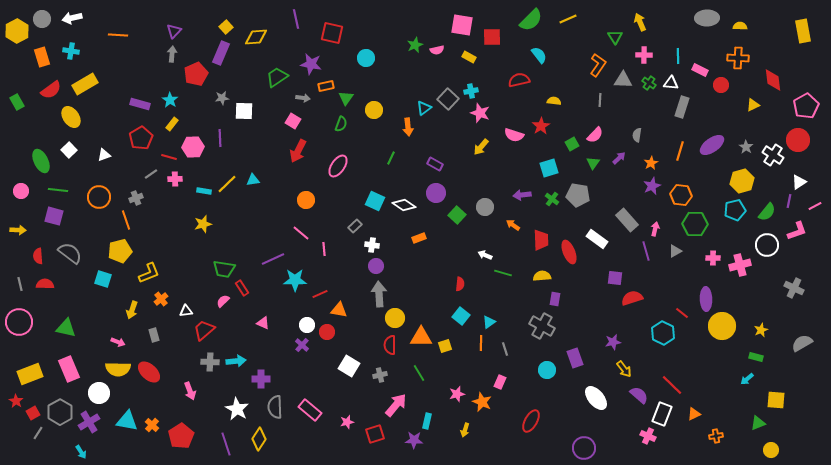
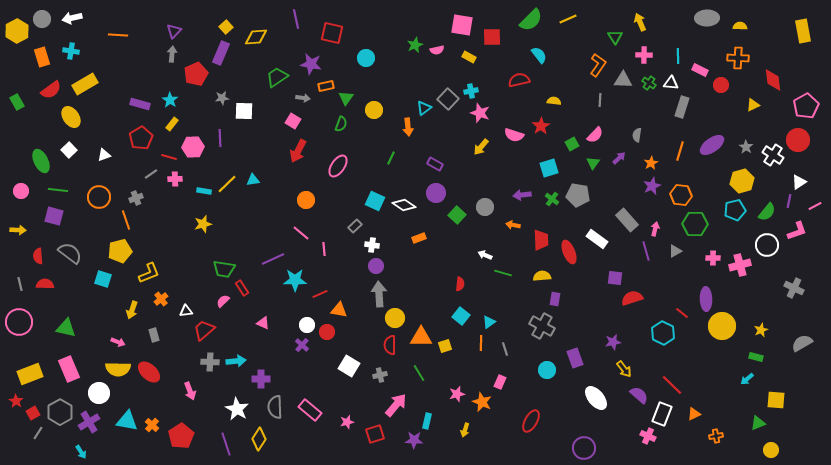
orange arrow at (513, 225): rotated 24 degrees counterclockwise
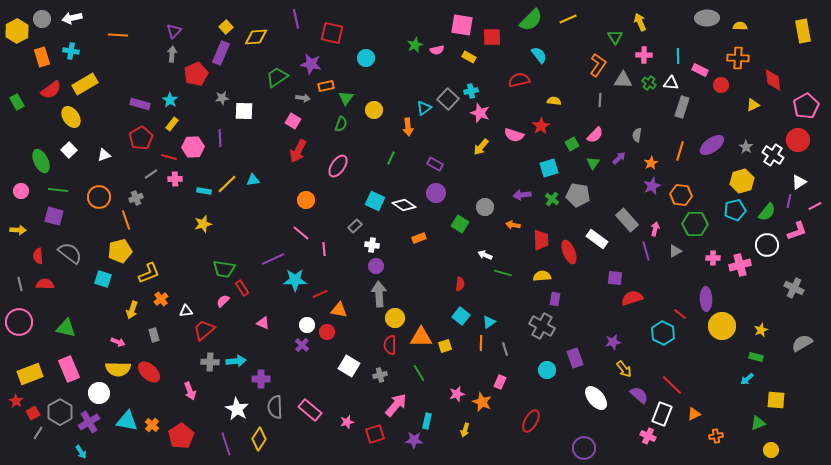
green square at (457, 215): moved 3 px right, 9 px down; rotated 12 degrees counterclockwise
red line at (682, 313): moved 2 px left, 1 px down
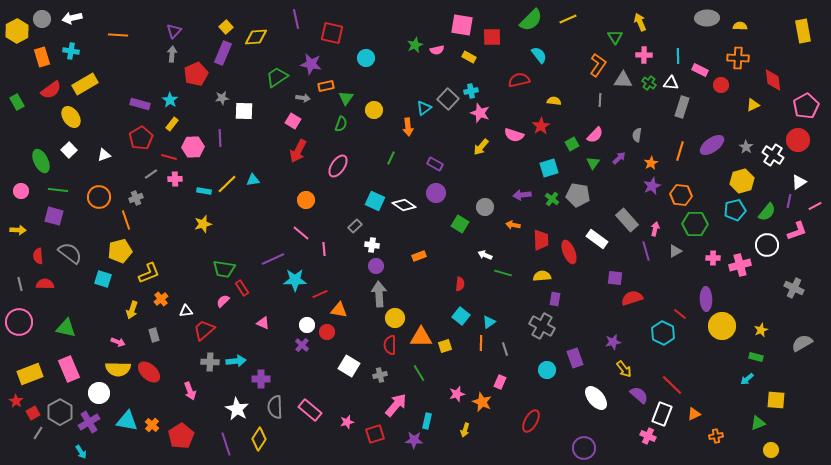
purple rectangle at (221, 53): moved 2 px right
orange rectangle at (419, 238): moved 18 px down
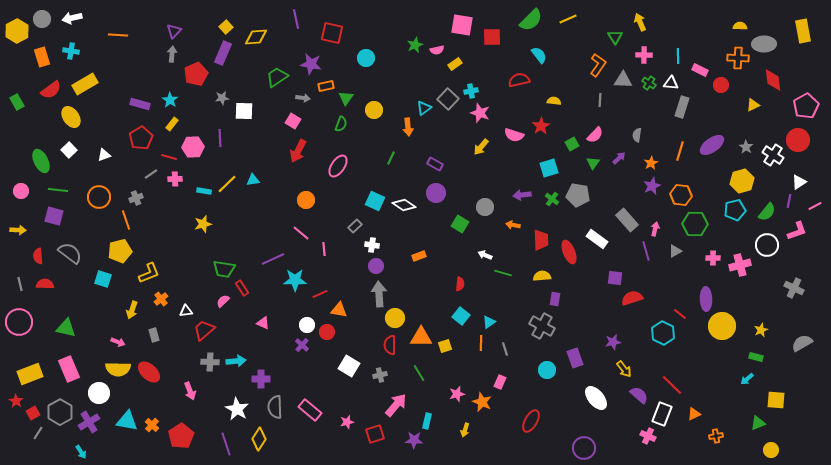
gray ellipse at (707, 18): moved 57 px right, 26 px down
yellow rectangle at (469, 57): moved 14 px left, 7 px down; rotated 64 degrees counterclockwise
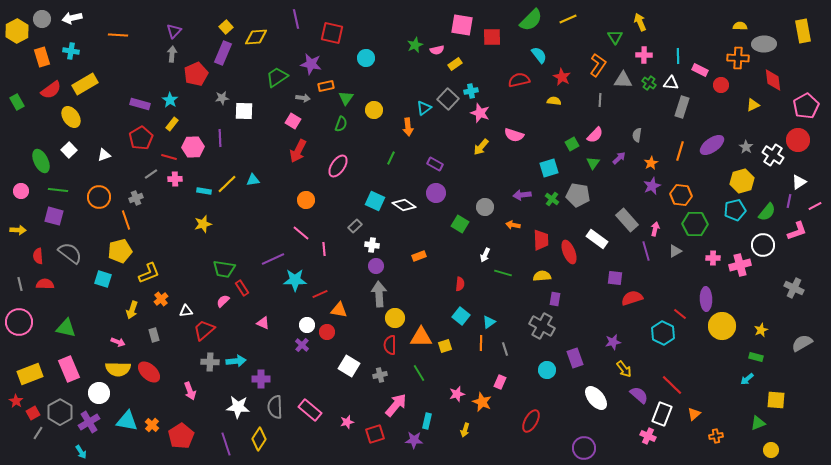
red star at (541, 126): moved 21 px right, 49 px up; rotated 12 degrees counterclockwise
white circle at (767, 245): moved 4 px left
white arrow at (485, 255): rotated 88 degrees counterclockwise
white star at (237, 409): moved 1 px right, 2 px up; rotated 25 degrees counterclockwise
orange triangle at (694, 414): rotated 16 degrees counterclockwise
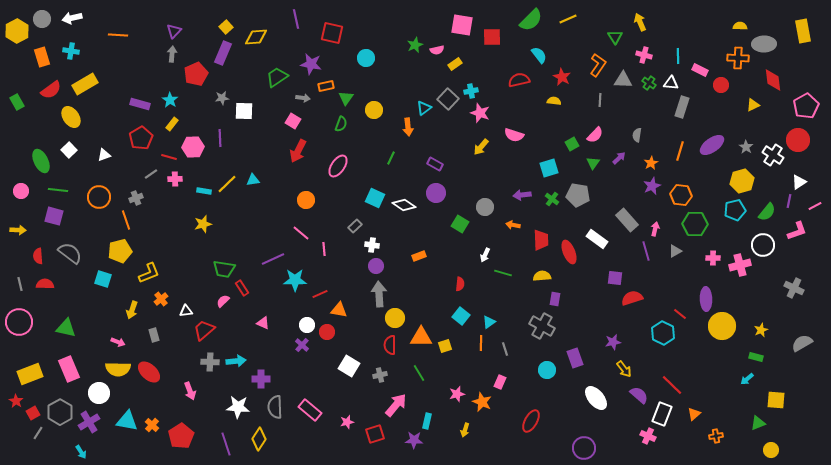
pink cross at (644, 55): rotated 14 degrees clockwise
cyan square at (375, 201): moved 3 px up
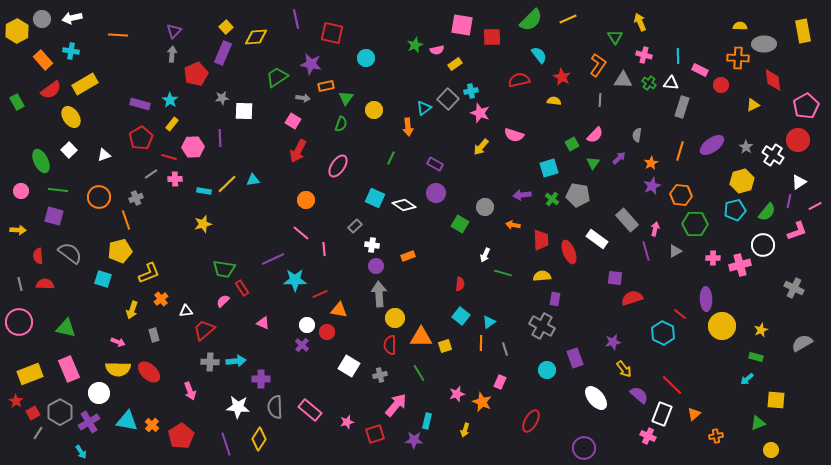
orange rectangle at (42, 57): moved 1 px right, 3 px down; rotated 24 degrees counterclockwise
orange rectangle at (419, 256): moved 11 px left
